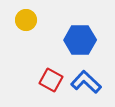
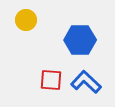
red square: rotated 25 degrees counterclockwise
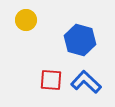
blue hexagon: rotated 16 degrees clockwise
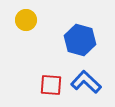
red square: moved 5 px down
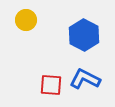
blue hexagon: moved 4 px right, 5 px up; rotated 12 degrees clockwise
blue L-shape: moved 1 px left, 3 px up; rotated 16 degrees counterclockwise
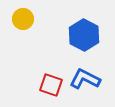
yellow circle: moved 3 px left, 1 px up
red square: rotated 15 degrees clockwise
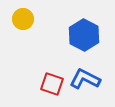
red square: moved 1 px right, 1 px up
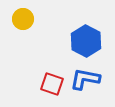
blue hexagon: moved 2 px right, 6 px down
blue L-shape: rotated 16 degrees counterclockwise
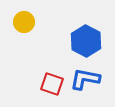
yellow circle: moved 1 px right, 3 px down
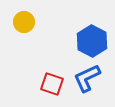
blue hexagon: moved 6 px right
blue L-shape: moved 2 px right, 1 px up; rotated 36 degrees counterclockwise
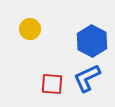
yellow circle: moved 6 px right, 7 px down
red square: rotated 15 degrees counterclockwise
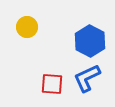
yellow circle: moved 3 px left, 2 px up
blue hexagon: moved 2 px left
